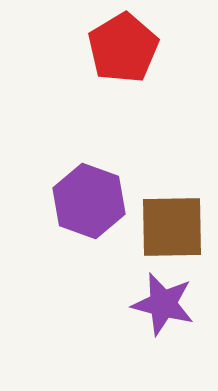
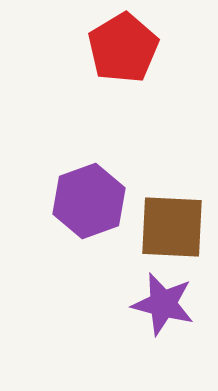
purple hexagon: rotated 20 degrees clockwise
brown square: rotated 4 degrees clockwise
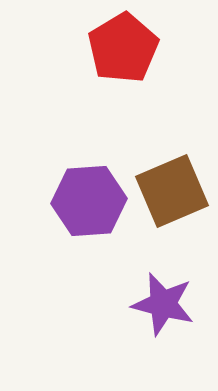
purple hexagon: rotated 16 degrees clockwise
brown square: moved 36 px up; rotated 26 degrees counterclockwise
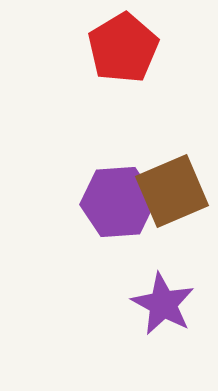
purple hexagon: moved 29 px right, 1 px down
purple star: rotated 14 degrees clockwise
